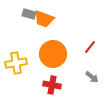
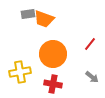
gray rectangle: moved 1 px left; rotated 24 degrees counterclockwise
red line: moved 3 px up
yellow cross: moved 4 px right, 9 px down
red cross: moved 1 px right, 1 px up
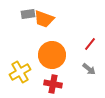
orange circle: moved 1 px left, 1 px down
yellow cross: rotated 20 degrees counterclockwise
gray arrow: moved 3 px left, 8 px up
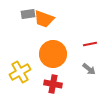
red line: rotated 40 degrees clockwise
orange circle: moved 1 px right, 1 px up
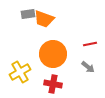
gray arrow: moved 1 px left, 2 px up
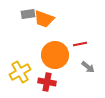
red line: moved 10 px left
orange circle: moved 2 px right, 1 px down
red cross: moved 6 px left, 2 px up
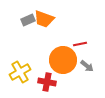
gray rectangle: moved 6 px down; rotated 16 degrees counterclockwise
orange circle: moved 8 px right, 5 px down
gray arrow: moved 1 px left, 1 px up
